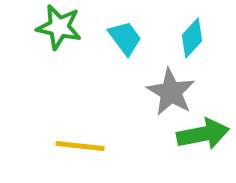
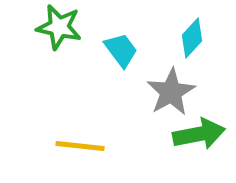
cyan trapezoid: moved 4 px left, 12 px down
gray star: rotated 12 degrees clockwise
green arrow: moved 4 px left
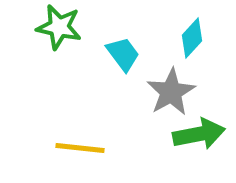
cyan trapezoid: moved 2 px right, 4 px down
yellow line: moved 2 px down
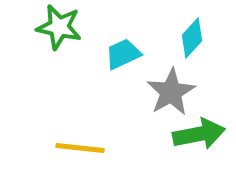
cyan trapezoid: rotated 78 degrees counterclockwise
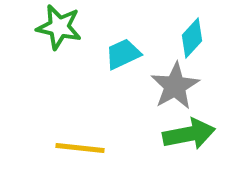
gray star: moved 4 px right, 6 px up
green arrow: moved 10 px left
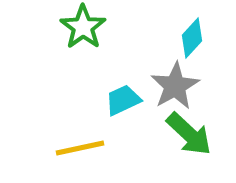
green star: moved 24 px right; rotated 24 degrees clockwise
cyan trapezoid: moved 46 px down
green arrow: rotated 54 degrees clockwise
yellow line: rotated 18 degrees counterclockwise
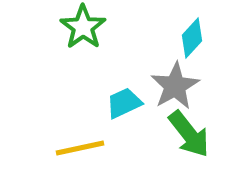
cyan trapezoid: moved 1 px right, 3 px down
green arrow: rotated 9 degrees clockwise
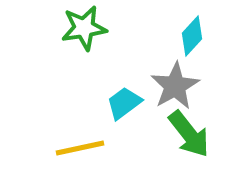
green star: moved 1 px right, 1 px down; rotated 27 degrees clockwise
cyan diamond: moved 2 px up
cyan trapezoid: rotated 12 degrees counterclockwise
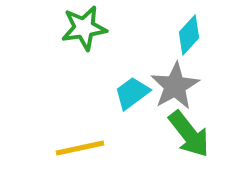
cyan diamond: moved 3 px left, 1 px up
cyan trapezoid: moved 8 px right, 10 px up
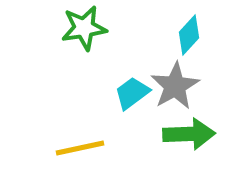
green arrow: rotated 54 degrees counterclockwise
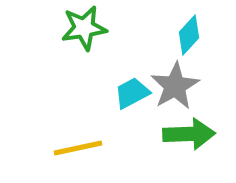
cyan trapezoid: rotated 9 degrees clockwise
yellow line: moved 2 px left
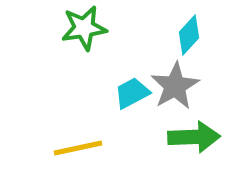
green arrow: moved 5 px right, 3 px down
